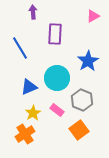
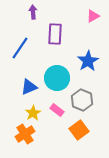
blue line: rotated 65 degrees clockwise
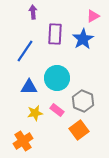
blue line: moved 5 px right, 3 px down
blue star: moved 5 px left, 22 px up
blue triangle: rotated 24 degrees clockwise
gray hexagon: moved 1 px right, 1 px down
yellow star: moved 2 px right; rotated 21 degrees clockwise
orange cross: moved 2 px left, 7 px down
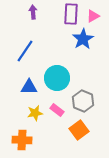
purple rectangle: moved 16 px right, 20 px up
orange cross: moved 1 px left, 1 px up; rotated 36 degrees clockwise
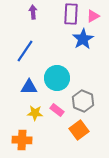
yellow star: rotated 14 degrees clockwise
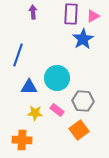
blue line: moved 7 px left, 4 px down; rotated 15 degrees counterclockwise
gray hexagon: rotated 20 degrees counterclockwise
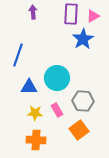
pink rectangle: rotated 24 degrees clockwise
orange cross: moved 14 px right
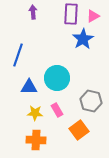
gray hexagon: moved 8 px right; rotated 10 degrees clockwise
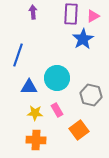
gray hexagon: moved 6 px up
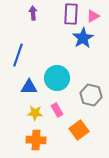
purple arrow: moved 1 px down
blue star: moved 1 px up
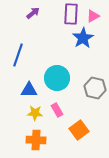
purple arrow: rotated 56 degrees clockwise
blue triangle: moved 3 px down
gray hexagon: moved 4 px right, 7 px up
